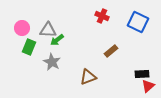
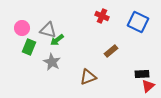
gray triangle: rotated 12 degrees clockwise
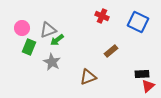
gray triangle: rotated 36 degrees counterclockwise
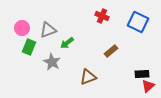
green arrow: moved 10 px right, 3 px down
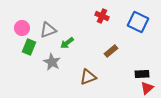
red triangle: moved 1 px left, 2 px down
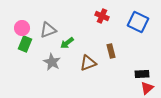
green rectangle: moved 4 px left, 3 px up
brown rectangle: rotated 64 degrees counterclockwise
brown triangle: moved 14 px up
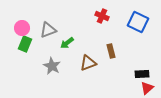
gray star: moved 4 px down
